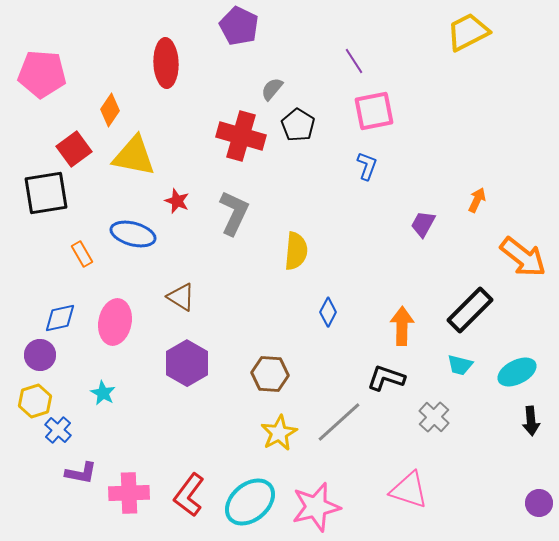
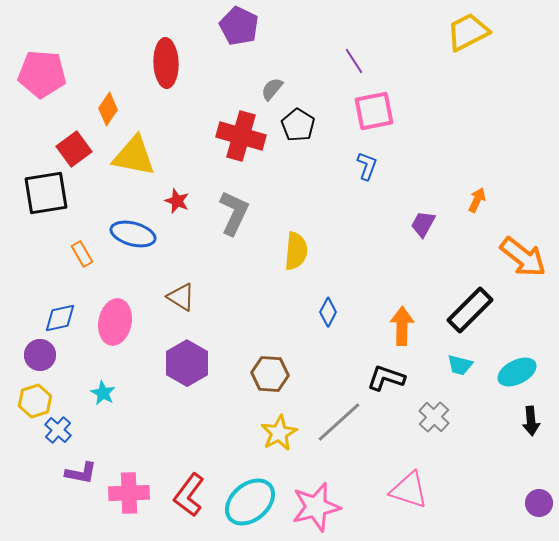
orange diamond at (110, 110): moved 2 px left, 1 px up
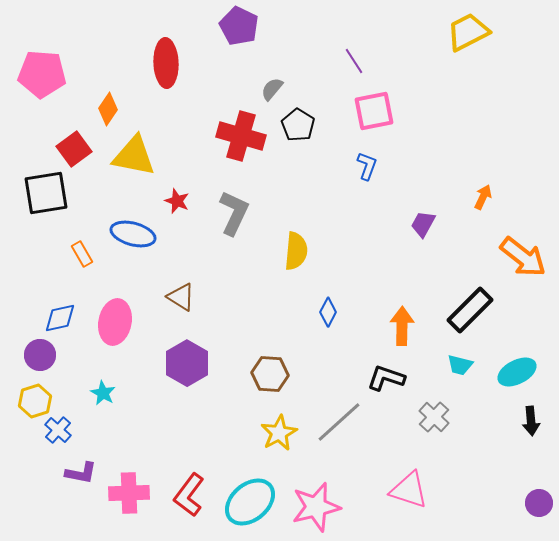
orange arrow at (477, 200): moved 6 px right, 3 px up
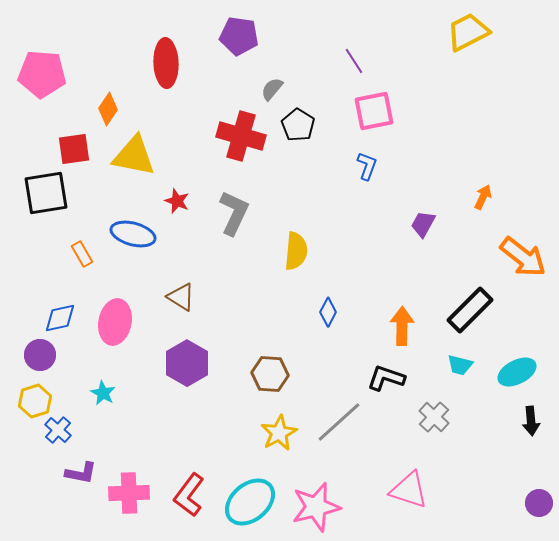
purple pentagon at (239, 26): moved 10 px down; rotated 18 degrees counterclockwise
red square at (74, 149): rotated 28 degrees clockwise
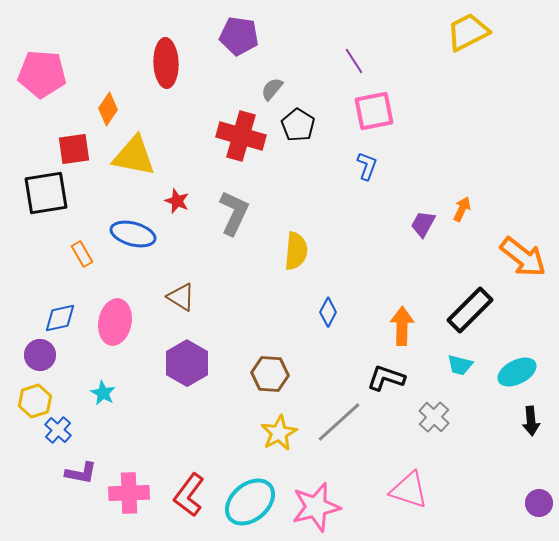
orange arrow at (483, 197): moved 21 px left, 12 px down
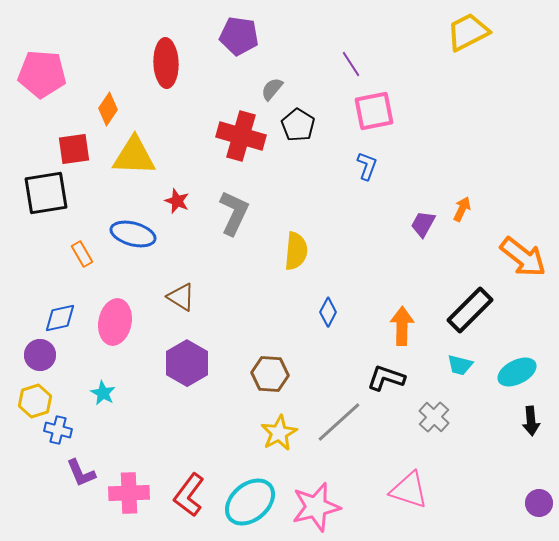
purple line at (354, 61): moved 3 px left, 3 px down
yellow triangle at (134, 156): rotated 9 degrees counterclockwise
blue cross at (58, 430): rotated 28 degrees counterclockwise
purple L-shape at (81, 473): rotated 56 degrees clockwise
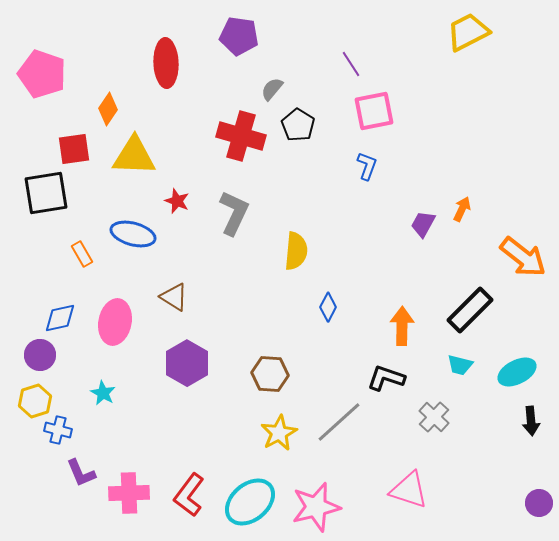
pink pentagon at (42, 74): rotated 15 degrees clockwise
brown triangle at (181, 297): moved 7 px left
blue diamond at (328, 312): moved 5 px up
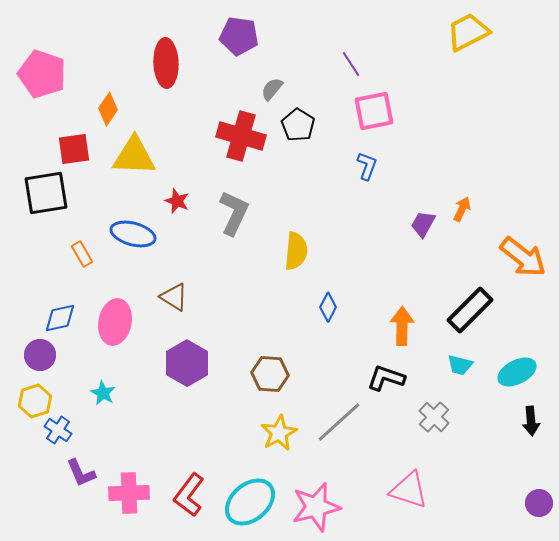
blue cross at (58, 430): rotated 20 degrees clockwise
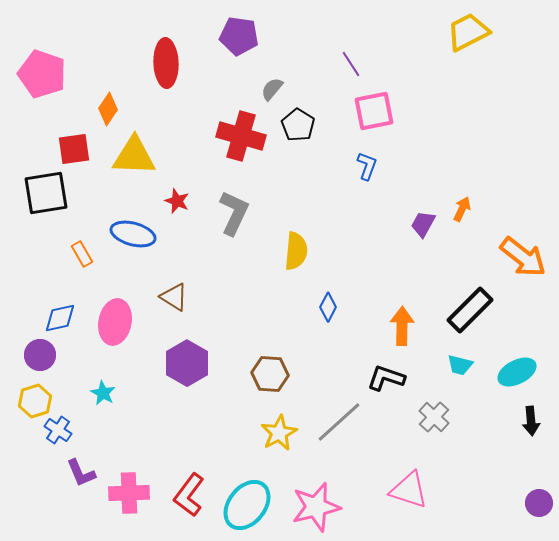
cyan ellipse at (250, 502): moved 3 px left, 3 px down; rotated 12 degrees counterclockwise
